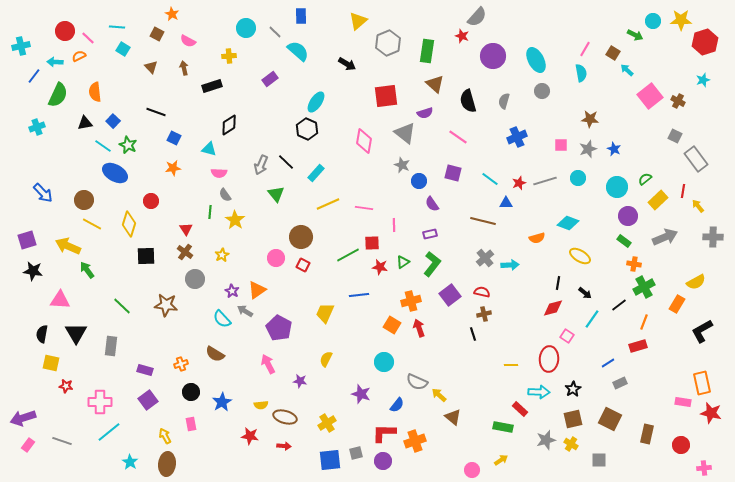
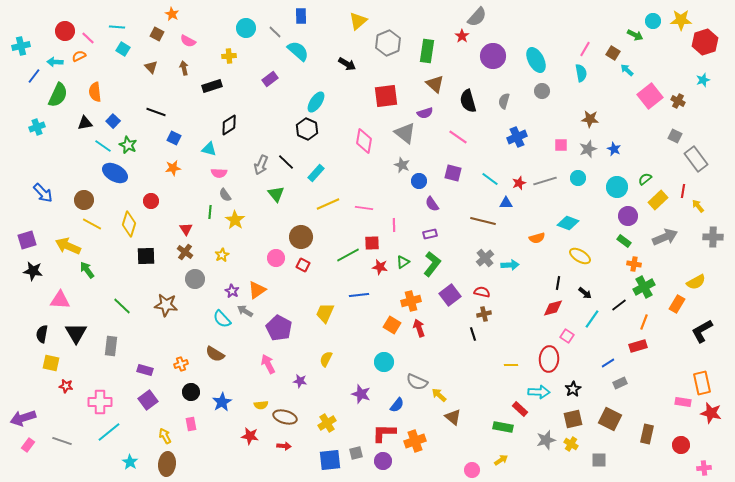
red star at (462, 36): rotated 16 degrees clockwise
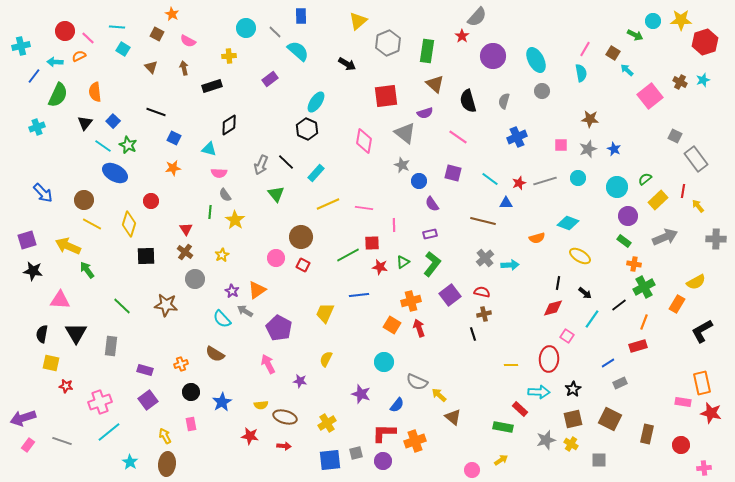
brown cross at (678, 101): moved 2 px right, 19 px up
black triangle at (85, 123): rotated 42 degrees counterclockwise
gray cross at (713, 237): moved 3 px right, 2 px down
pink cross at (100, 402): rotated 20 degrees counterclockwise
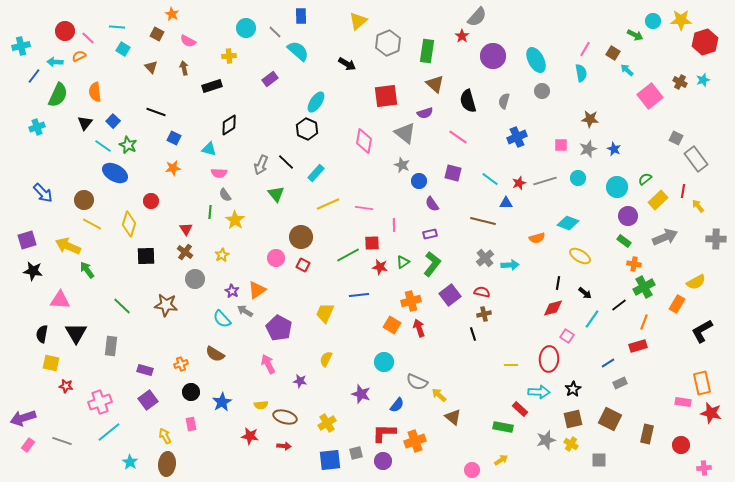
gray square at (675, 136): moved 1 px right, 2 px down
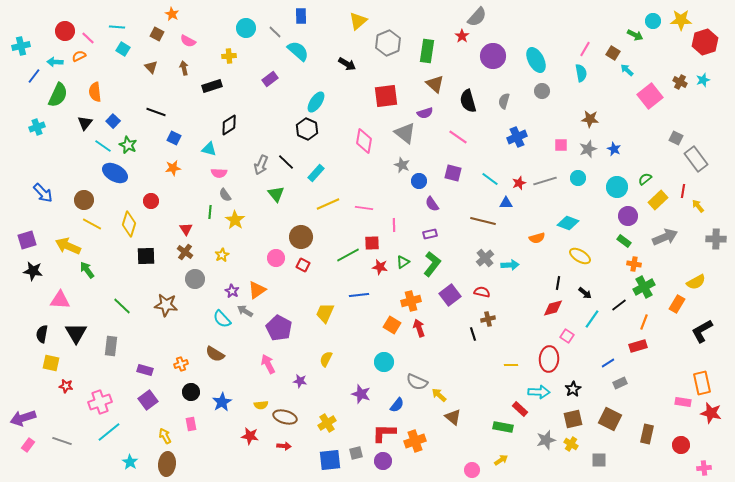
brown cross at (484, 314): moved 4 px right, 5 px down
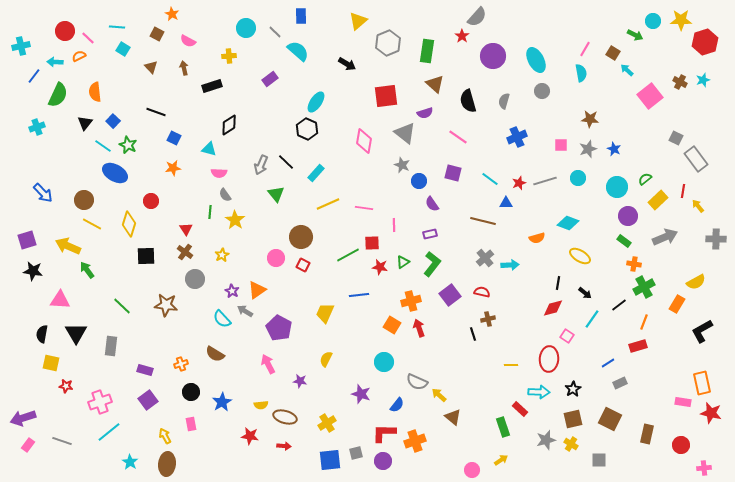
green rectangle at (503, 427): rotated 60 degrees clockwise
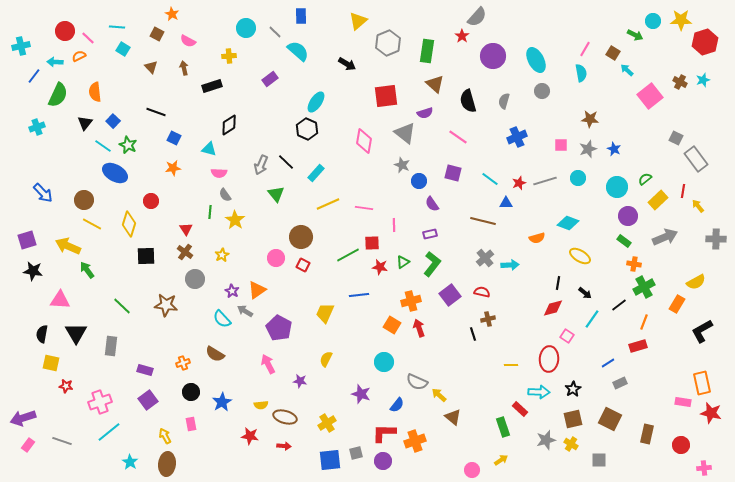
orange cross at (181, 364): moved 2 px right, 1 px up
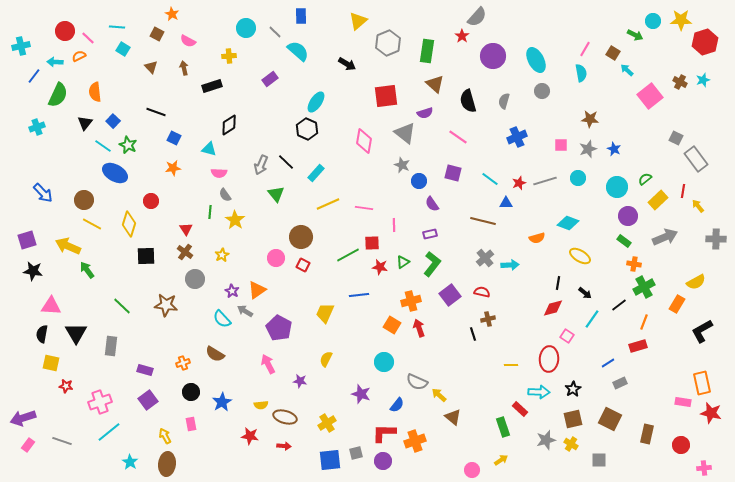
pink triangle at (60, 300): moved 9 px left, 6 px down
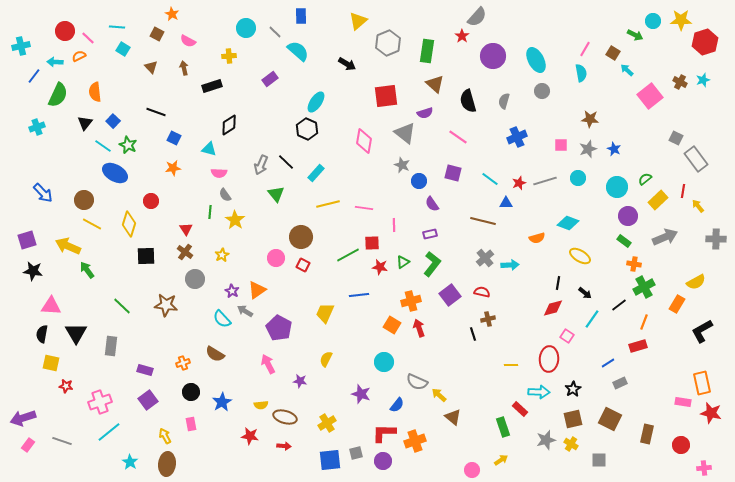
yellow line at (328, 204): rotated 10 degrees clockwise
